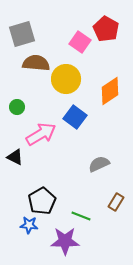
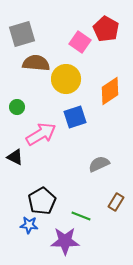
blue square: rotated 35 degrees clockwise
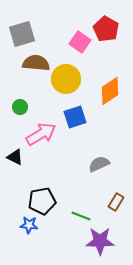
green circle: moved 3 px right
black pentagon: rotated 20 degrees clockwise
purple star: moved 35 px right
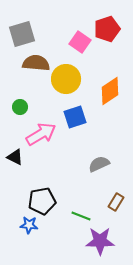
red pentagon: moved 1 px right; rotated 25 degrees clockwise
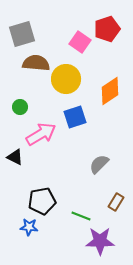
gray semicircle: rotated 20 degrees counterclockwise
blue star: moved 2 px down
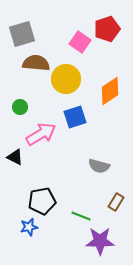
gray semicircle: moved 2 px down; rotated 120 degrees counterclockwise
blue star: rotated 18 degrees counterclockwise
